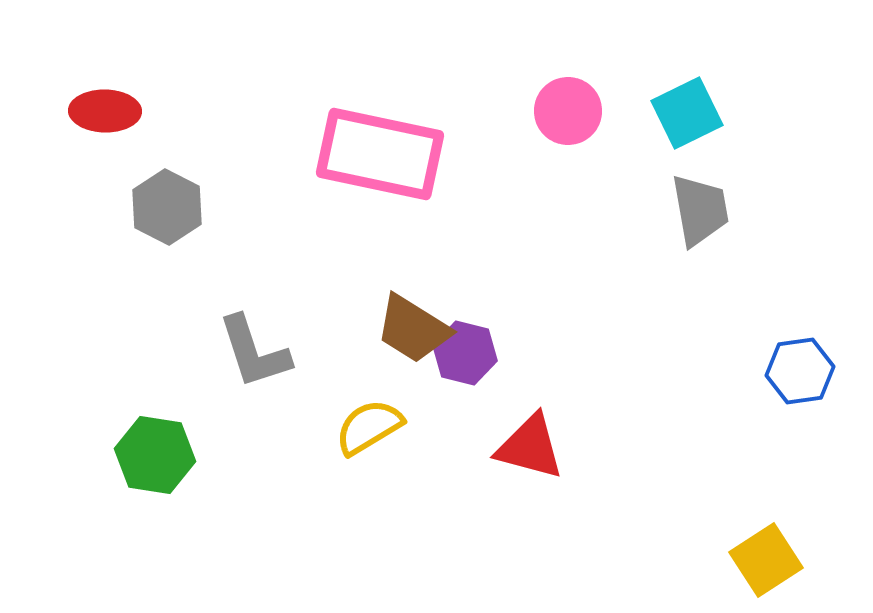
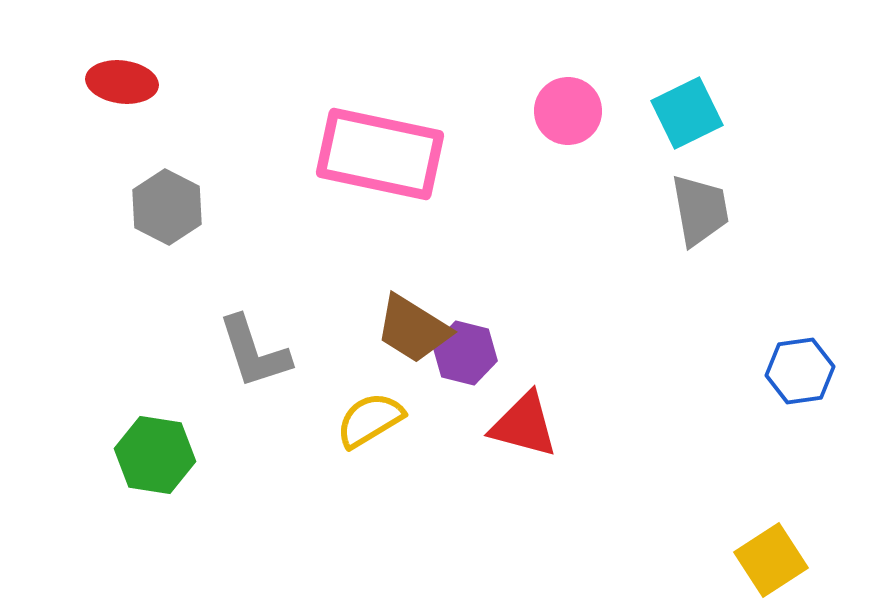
red ellipse: moved 17 px right, 29 px up; rotated 6 degrees clockwise
yellow semicircle: moved 1 px right, 7 px up
red triangle: moved 6 px left, 22 px up
yellow square: moved 5 px right
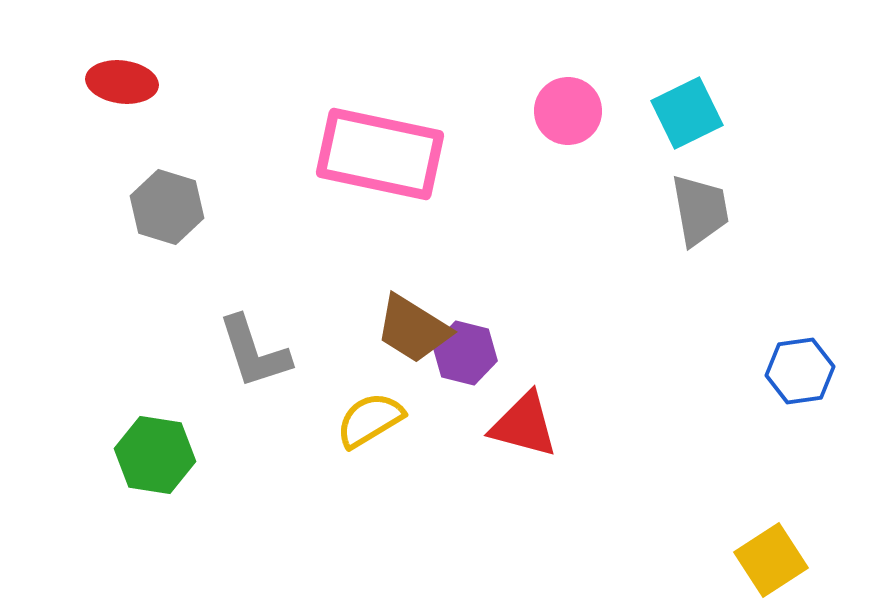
gray hexagon: rotated 10 degrees counterclockwise
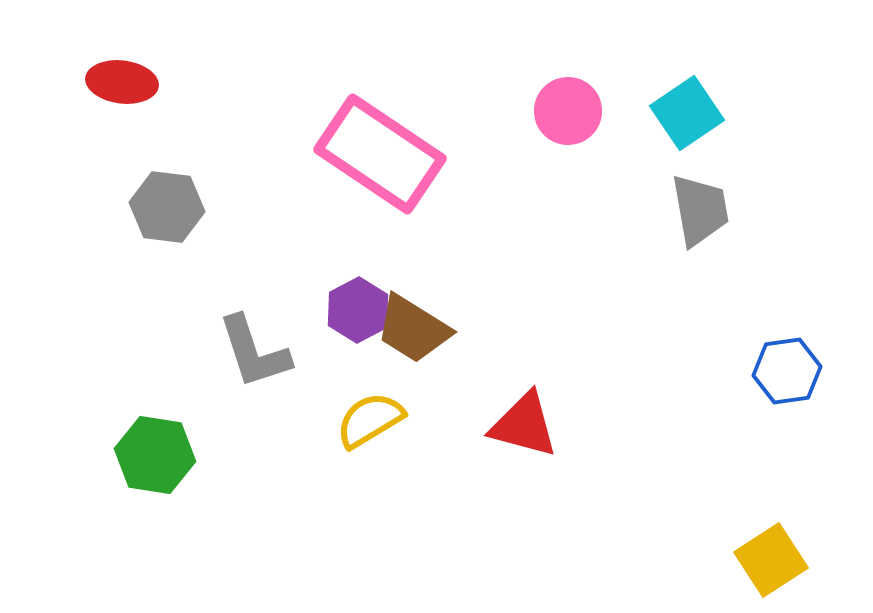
cyan square: rotated 8 degrees counterclockwise
pink rectangle: rotated 22 degrees clockwise
gray hexagon: rotated 10 degrees counterclockwise
purple hexagon: moved 107 px left, 43 px up; rotated 18 degrees clockwise
blue hexagon: moved 13 px left
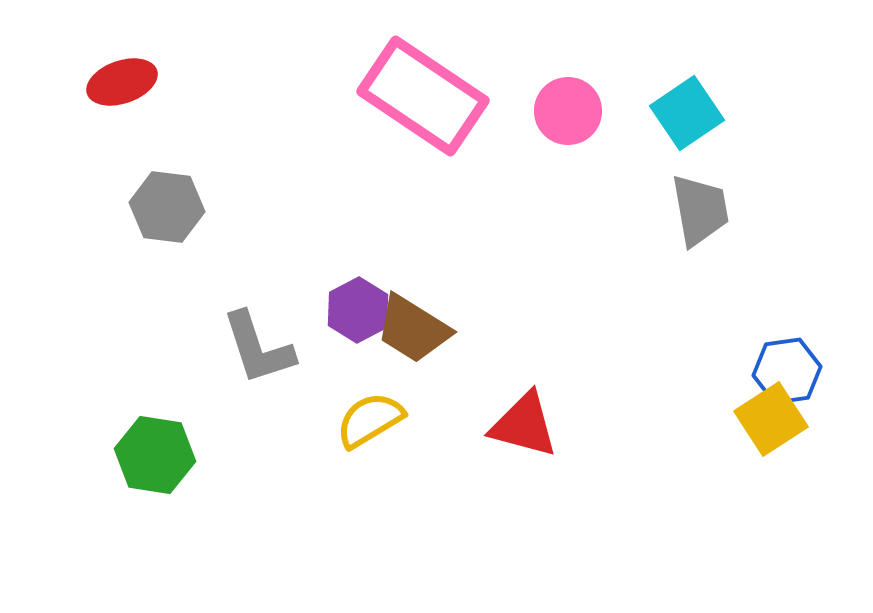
red ellipse: rotated 26 degrees counterclockwise
pink rectangle: moved 43 px right, 58 px up
gray L-shape: moved 4 px right, 4 px up
yellow square: moved 141 px up
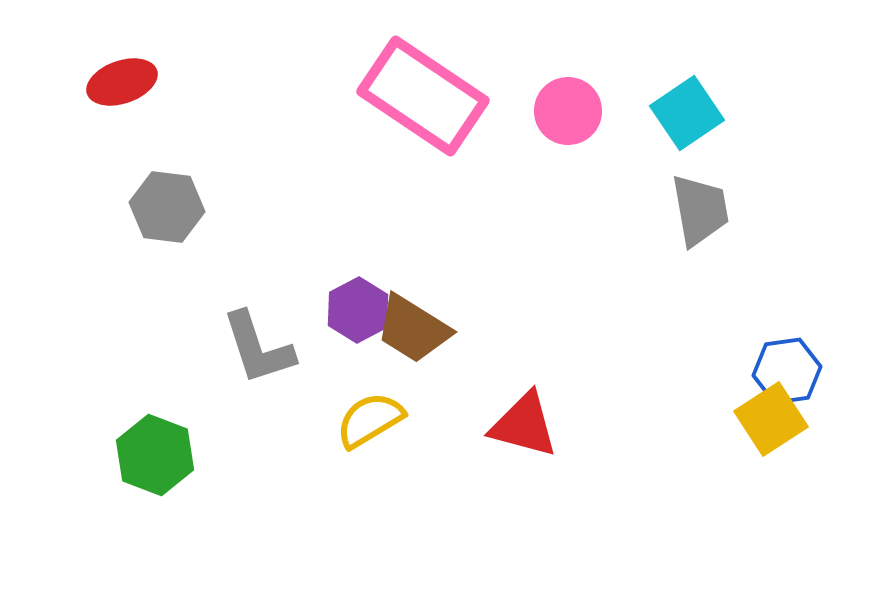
green hexagon: rotated 12 degrees clockwise
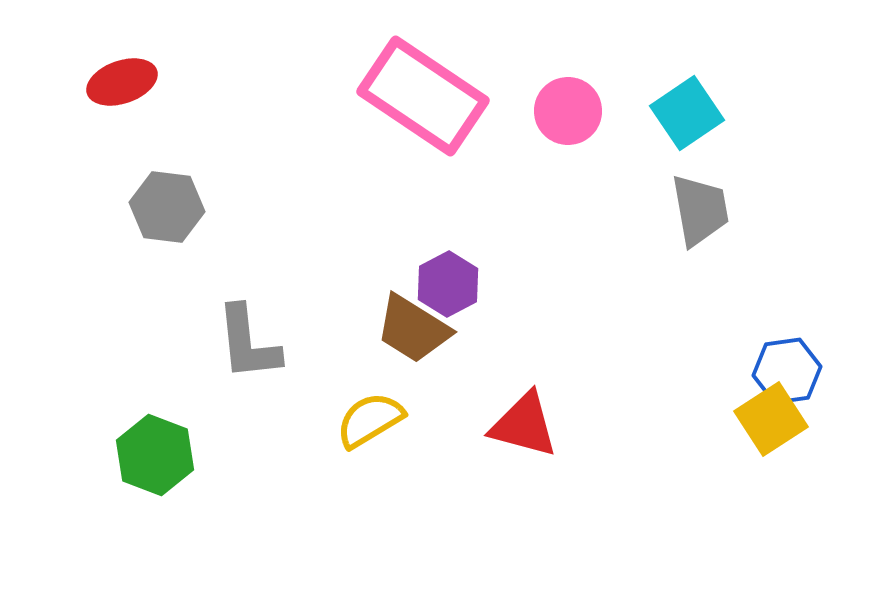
purple hexagon: moved 90 px right, 26 px up
gray L-shape: moved 10 px left, 5 px up; rotated 12 degrees clockwise
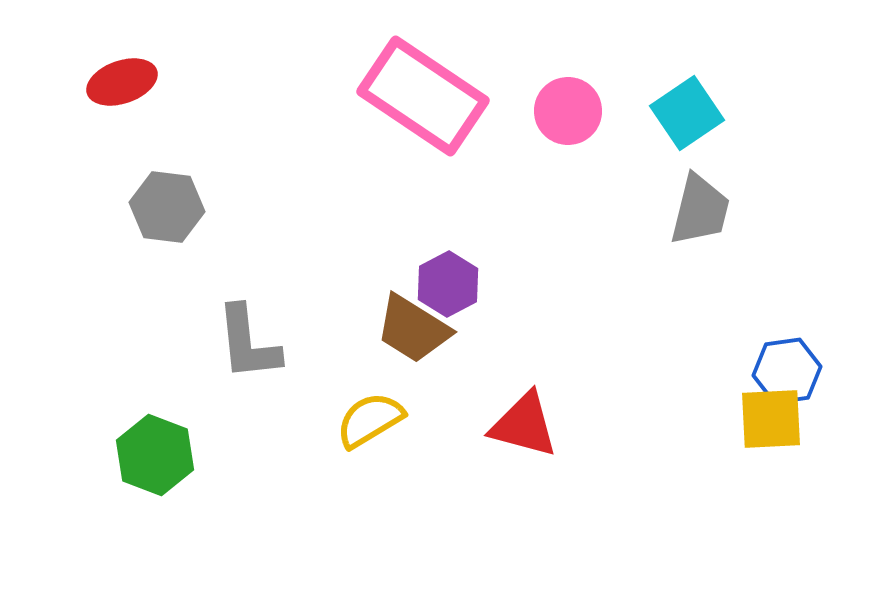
gray trapezoid: rotated 24 degrees clockwise
yellow square: rotated 30 degrees clockwise
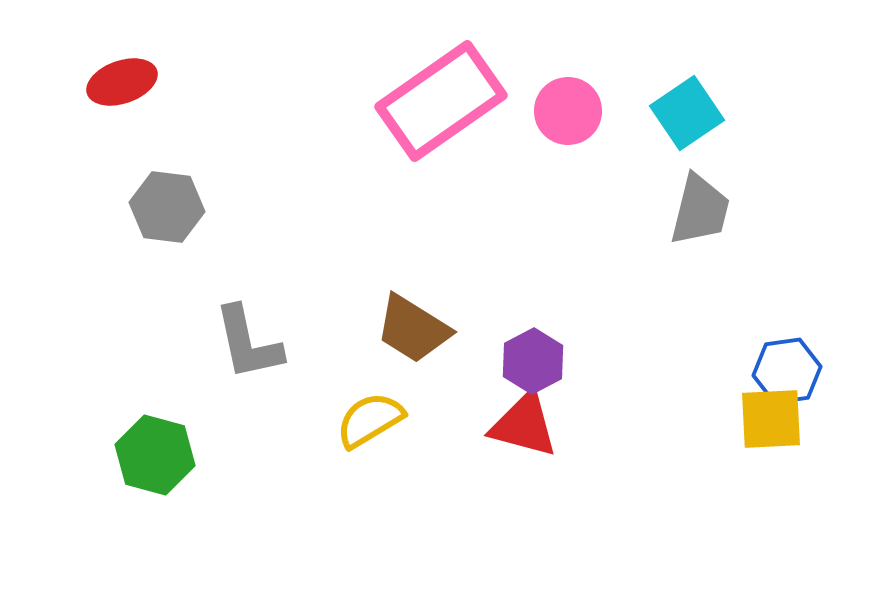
pink rectangle: moved 18 px right, 5 px down; rotated 69 degrees counterclockwise
purple hexagon: moved 85 px right, 77 px down
gray L-shape: rotated 6 degrees counterclockwise
green hexagon: rotated 6 degrees counterclockwise
